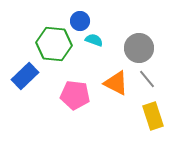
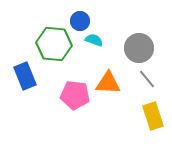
blue rectangle: rotated 68 degrees counterclockwise
orange triangle: moved 8 px left; rotated 24 degrees counterclockwise
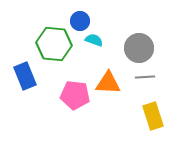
gray line: moved 2 px left, 2 px up; rotated 54 degrees counterclockwise
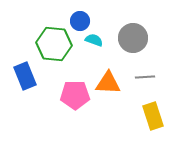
gray circle: moved 6 px left, 10 px up
pink pentagon: rotated 8 degrees counterclockwise
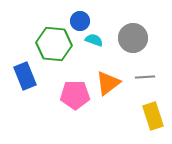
orange triangle: rotated 40 degrees counterclockwise
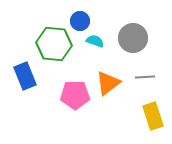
cyan semicircle: moved 1 px right, 1 px down
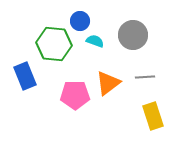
gray circle: moved 3 px up
